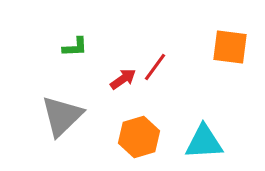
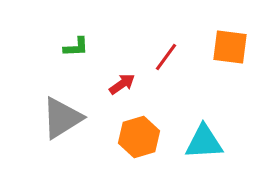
green L-shape: moved 1 px right
red line: moved 11 px right, 10 px up
red arrow: moved 1 px left, 5 px down
gray triangle: moved 2 px down; rotated 12 degrees clockwise
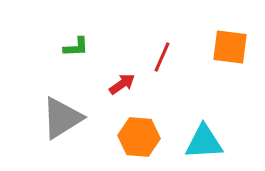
red line: moved 4 px left; rotated 12 degrees counterclockwise
orange hexagon: rotated 21 degrees clockwise
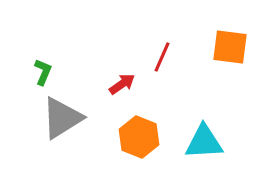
green L-shape: moved 33 px left, 25 px down; rotated 64 degrees counterclockwise
orange hexagon: rotated 18 degrees clockwise
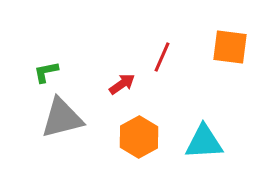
green L-shape: moved 3 px right; rotated 124 degrees counterclockwise
gray triangle: rotated 18 degrees clockwise
orange hexagon: rotated 9 degrees clockwise
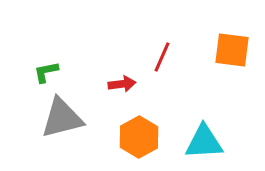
orange square: moved 2 px right, 3 px down
red arrow: rotated 28 degrees clockwise
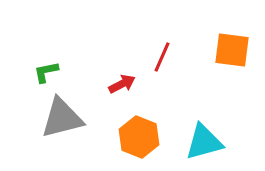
red arrow: rotated 20 degrees counterclockwise
orange hexagon: rotated 9 degrees counterclockwise
cyan triangle: rotated 12 degrees counterclockwise
